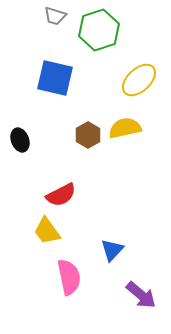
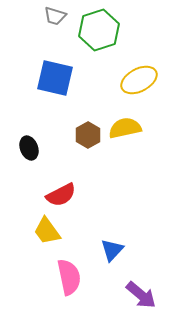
yellow ellipse: rotated 15 degrees clockwise
black ellipse: moved 9 px right, 8 px down
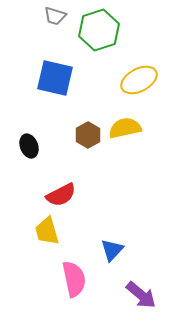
black ellipse: moved 2 px up
yellow trapezoid: rotated 20 degrees clockwise
pink semicircle: moved 5 px right, 2 px down
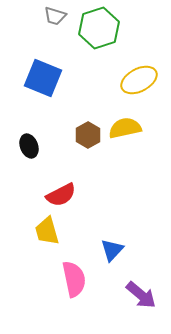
green hexagon: moved 2 px up
blue square: moved 12 px left; rotated 9 degrees clockwise
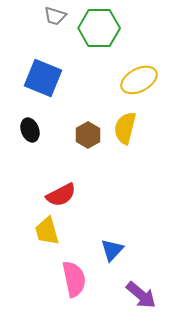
green hexagon: rotated 18 degrees clockwise
yellow semicircle: rotated 64 degrees counterclockwise
black ellipse: moved 1 px right, 16 px up
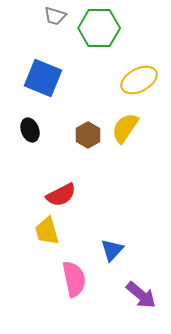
yellow semicircle: rotated 20 degrees clockwise
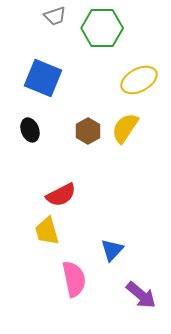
gray trapezoid: rotated 35 degrees counterclockwise
green hexagon: moved 3 px right
brown hexagon: moved 4 px up
